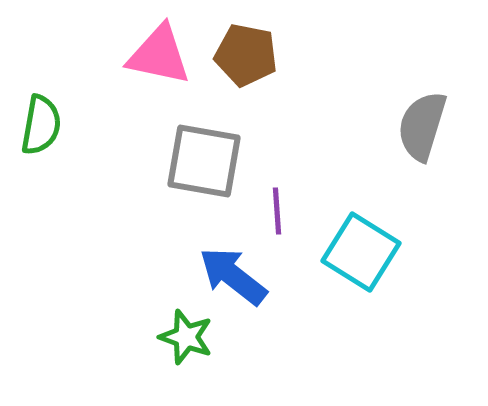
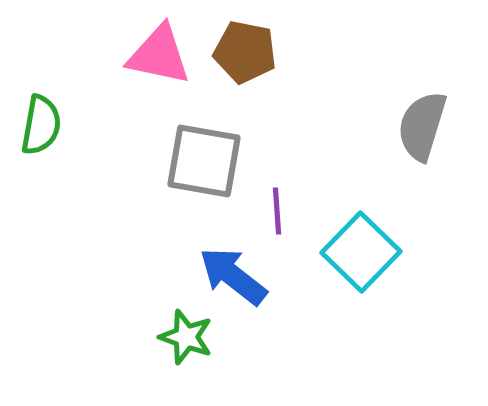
brown pentagon: moved 1 px left, 3 px up
cyan square: rotated 12 degrees clockwise
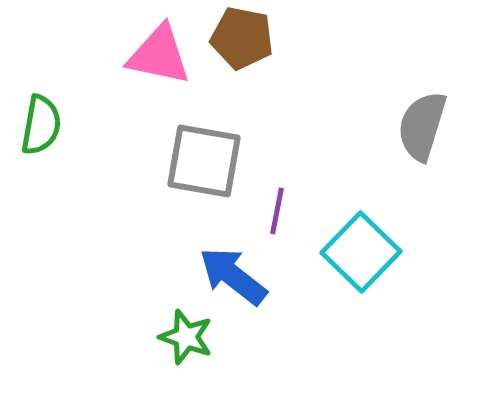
brown pentagon: moved 3 px left, 14 px up
purple line: rotated 15 degrees clockwise
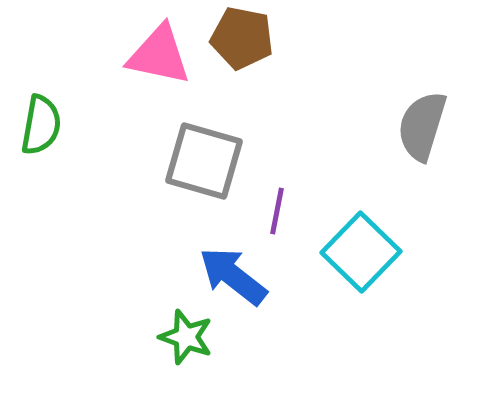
gray square: rotated 6 degrees clockwise
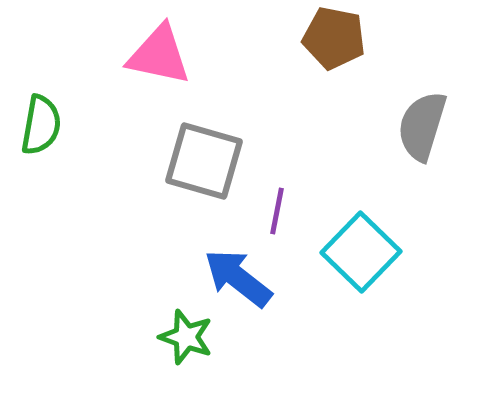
brown pentagon: moved 92 px right
blue arrow: moved 5 px right, 2 px down
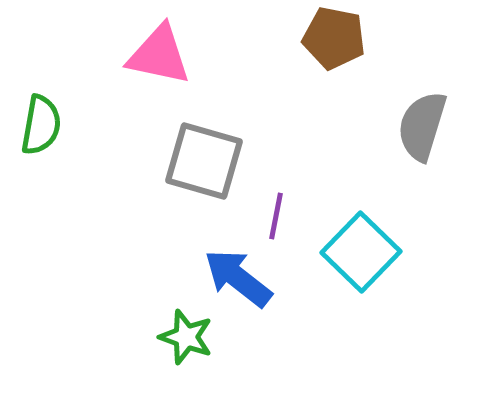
purple line: moved 1 px left, 5 px down
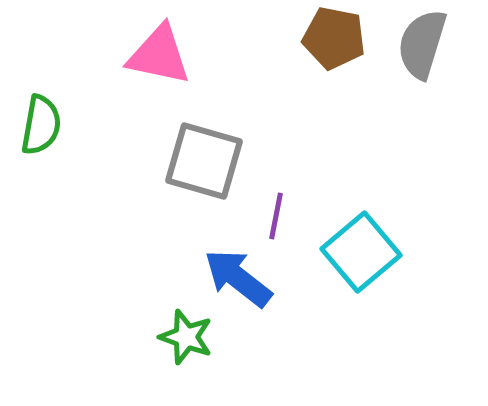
gray semicircle: moved 82 px up
cyan square: rotated 6 degrees clockwise
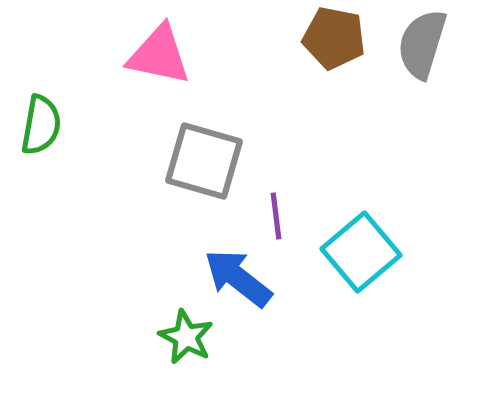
purple line: rotated 18 degrees counterclockwise
green star: rotated 8 degrees clockwise
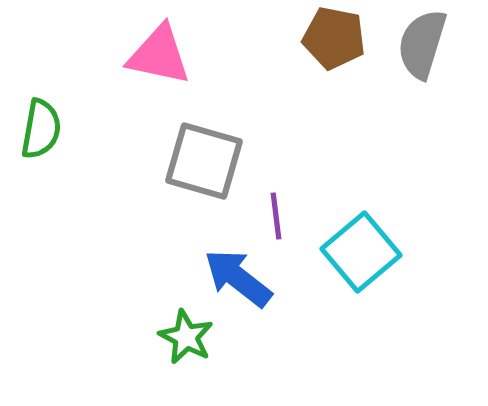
green semicircle: moved 4 px down
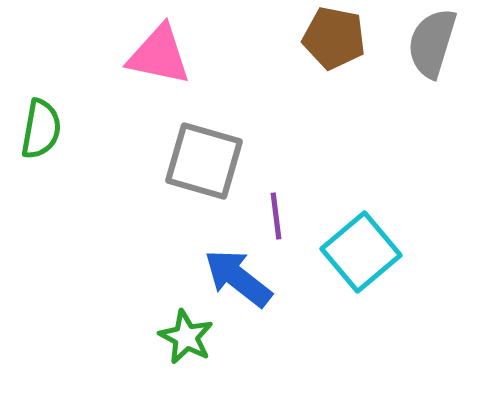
gray semicircle: moved 10 px right, 1 px up
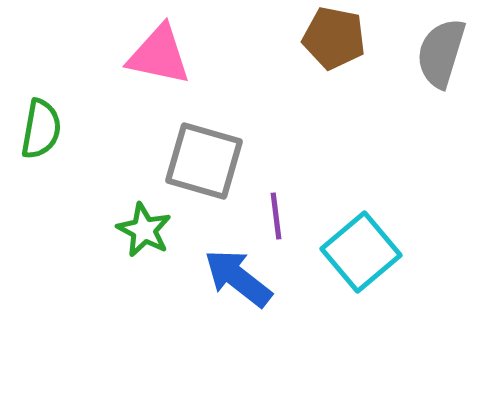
gray semicircle: moved 9 px right, 10 px down
green star: moved 42 px left, 107 px up
